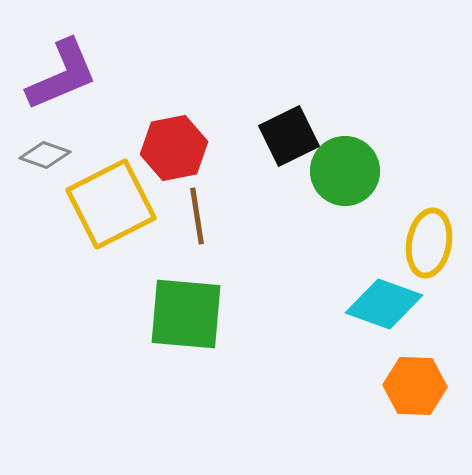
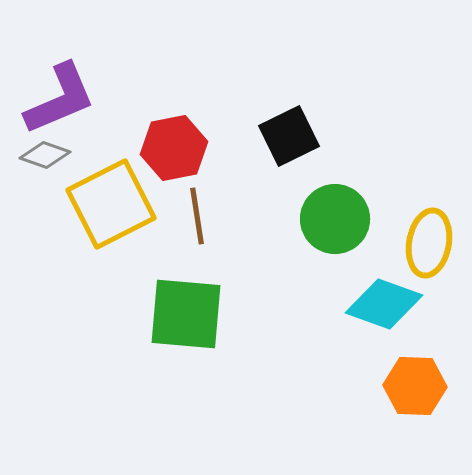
purple L-shape: moved 2 px left, 24 px down
green circle: moved 10 px left, 48 px down
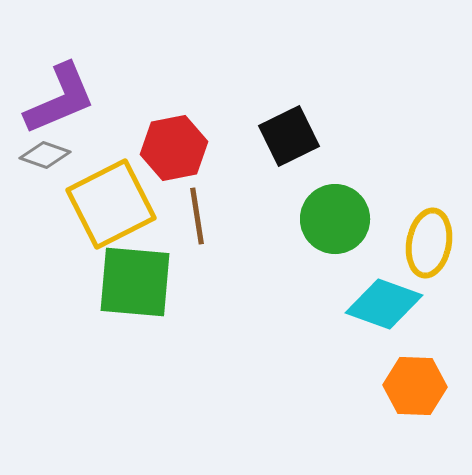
green square: moved 51 px left, 32 px up
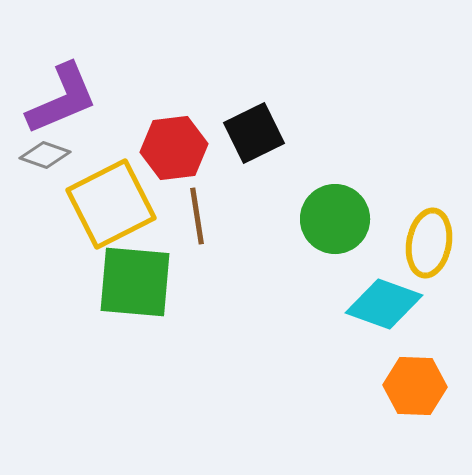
purple L-shape: moved 2 px right
black square: moved 35 px left, 3 px up
red hexagon: rotated 4 degrees clockwise
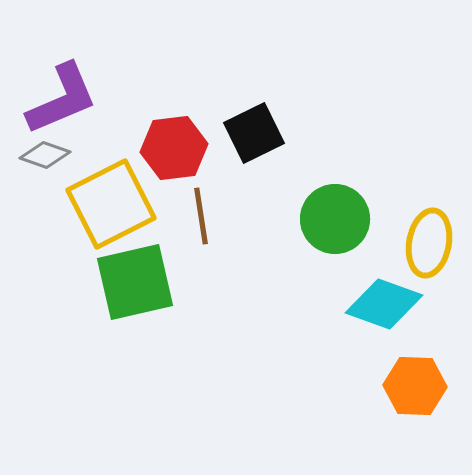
brown line: moved 4 px right
green square: rotated 18 degrees counterclockwise
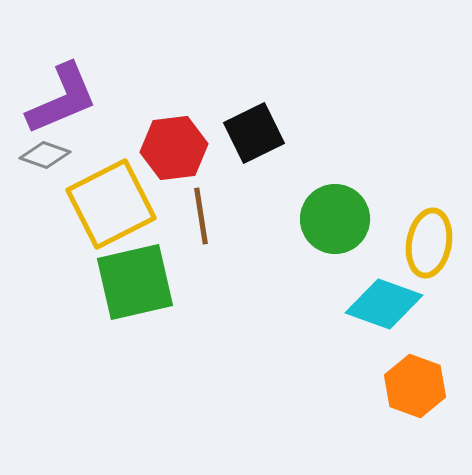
orange hexagon: rotated 18 degrees clockwise
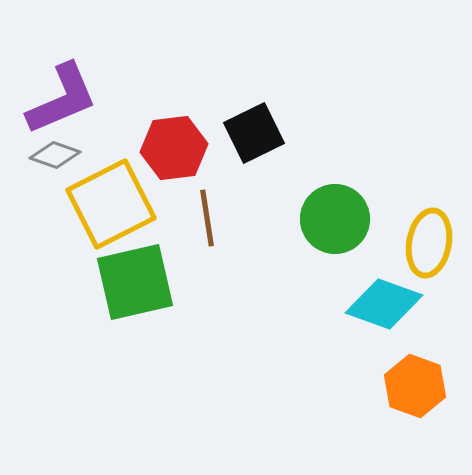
gray diamond: moved 10 px right
brown line: moved 6 px right, 2 px down
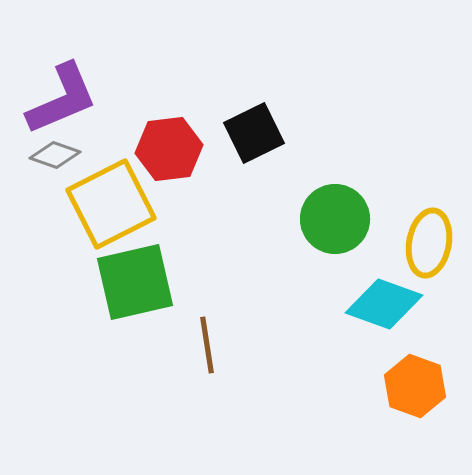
red hexagon: moved 5 px left, 1 px down
brown line: moved 127 px down
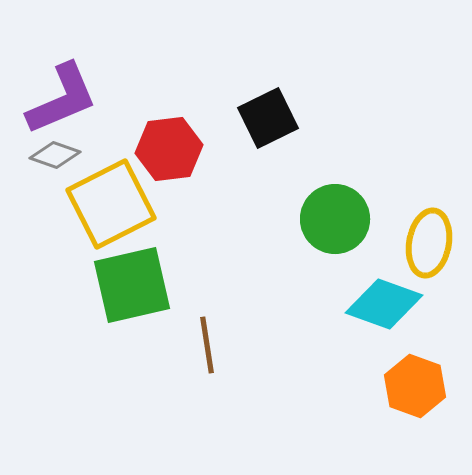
black square: moved 14 px right, 15 px up
green square: moved 3 px left, 3 px down
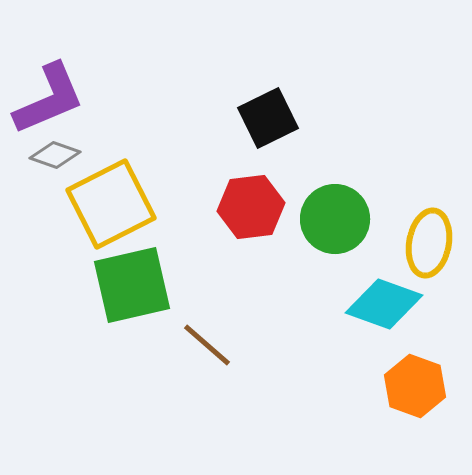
purple L-shape: moved 13 px left
red hexagon: moved 82 px right, 58 px down
brown line: rotated 40 degrees counterclockwise
